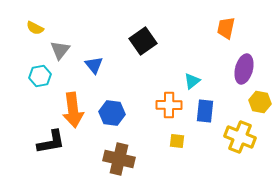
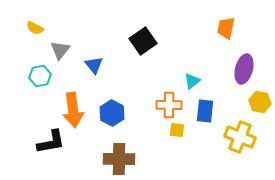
blue hexagon: rotated 20 degrees clockwise
yellow square: moved 11 px up
brown cross: rotated 12 degrees counterclockwise
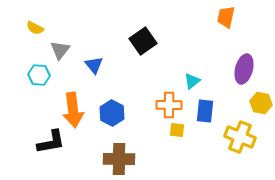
orange trapezoid: moved 11 px up
cyan hexagon: moved 1 px left, 1 px up; rotated 15 degrees clockwise
yellow hexagon: moved 1 px right, 1 px down
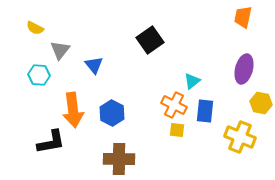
orange trapezoid: moved 17 px right
black square: moved 7 px right, 1 px up
orange cross: moved 5 px right; rotated 25 degrees clockwise
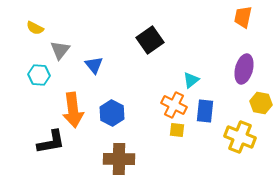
cyan triangle: moved 1 px left, 1 px up
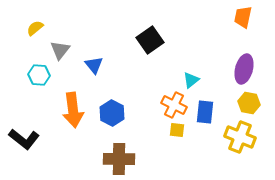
yellow semicircle: rotated 114 degrees clockwise
yellow hexagon: moved 12 px left
blue rectangle: moved 1 px down
black L-shape: moved 27 px left, 3 px up; rotated 48 degrees clockwise
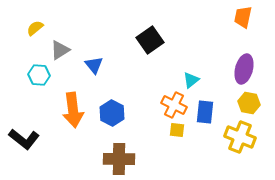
gray triangle: rotated 20 degrees clockwise
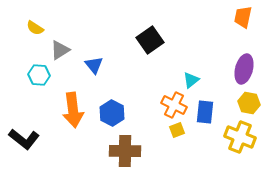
yellow semicircle: rotated 108 degrees counterclockwise
yellow square: rotated 28 degrees counterclockwise
brown cross: moved 6 px right, 8 px up
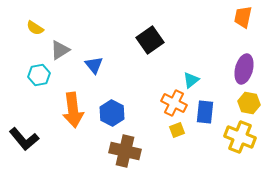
cyan hexagon: rotated 15 degrees counterclockwise
orange cross: moved 2 px up
black L-shape: rotated 12 degrees clockwise
brown cross: rotated 12 degrees clockwise
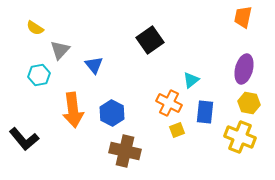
gray triangle: rotated 15 degrees counterclockwise
orange cross: moved 5 px left
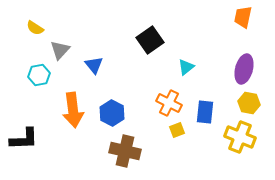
cyan triangle: moved 5 px left, 13 px up
black L-shape: rotated 52 degrees counterclockwise
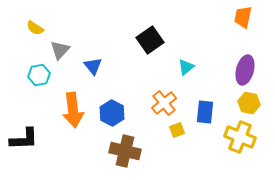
blue triangle: moved 1 px left, 1 px down
purple ellipse: moved 1 px right, 1 px down
orange cross: moved 5 px left; rotated 25 degrees clockwise
